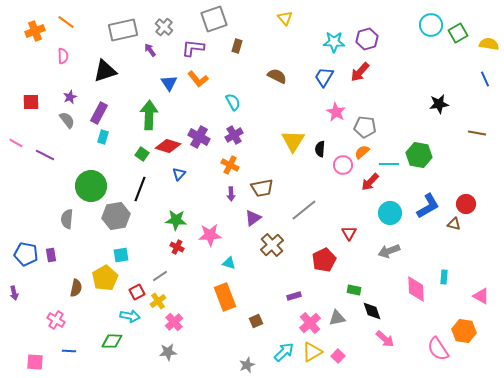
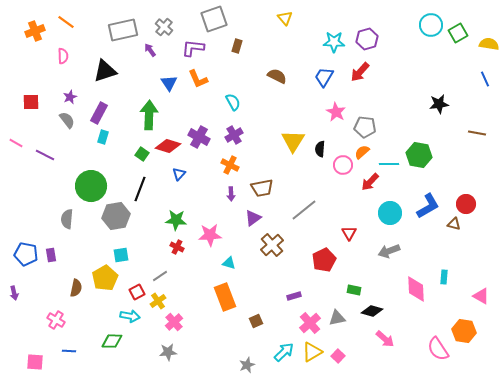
orange L-shape at (198, 79): rotated 15 degrees clockwise
black diamond at (372, 311): rotated 55 degrees counterclockwise
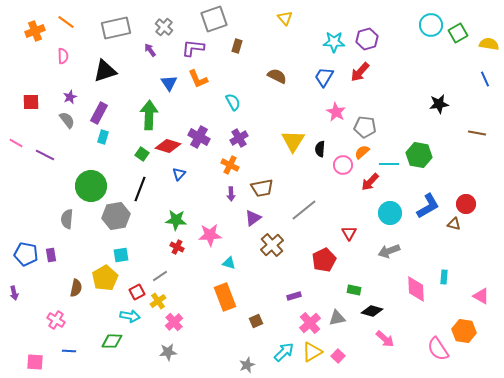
gray rectangle at (123, 30): moved 7 px left, 2 px up
purple cross at (234, 135): moved 5 px right, 3 px down
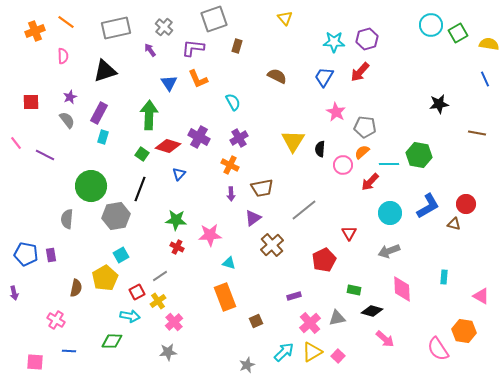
pink line at (16, 143): rotated 24 degrees clockwise
cyan square at (121, 255): rotated 21 degrees counterclockwise
pink diamond at (416, 289): moved 14 px left
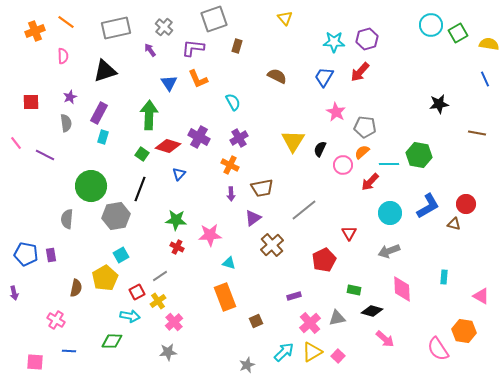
gray semicircle at (67, 120): moved 1 px left, 3 px down; rotated 30 degrees clockwise
black semicircle at (320, 149): rotated 21 degrees clockwise
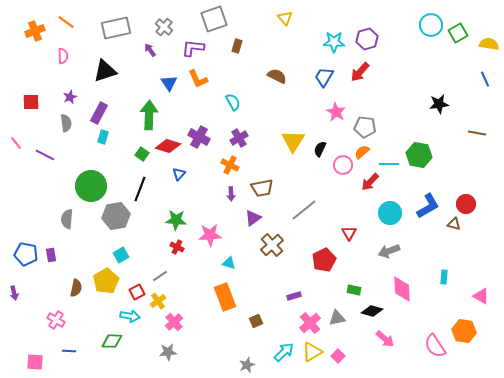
yellow pentagon at (105, 278): moved 1 px right, 3 px down
pink semicircle at (438, 349): moved 3 px left, 3 px up
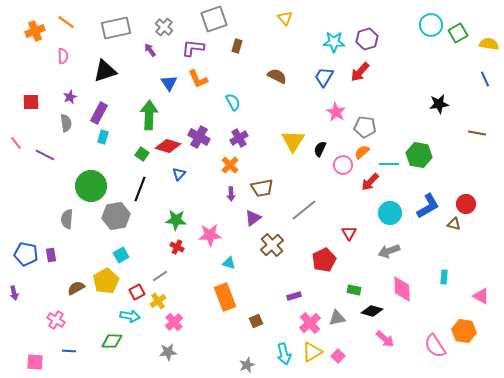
orange cross at (230, 165): rotated 18 degrees clockwise
brown semicircle at (76, 288): rotated 132 degrees counterclockwise
cyan arrow at (284, 352): moved 2 px down; rotated 120 degrees clockwise
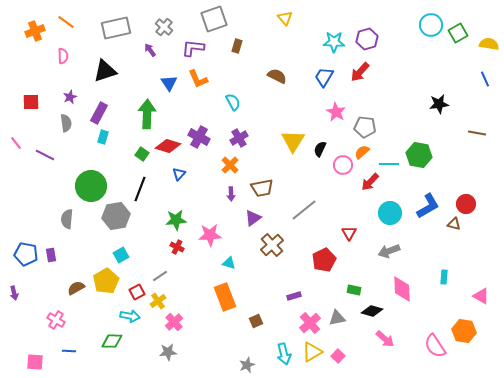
green arrow at (149, 115): moved 2 px left, 1 px up
green star at (176, 220): rotated 10 degrees counterclockwise
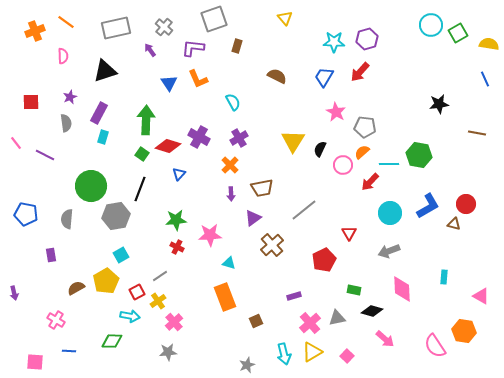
green arrow at (147, 114): moved 1 px left, 6 px down
blue pentagon at (26, 254): moved 40 px up
pink square at (338, 356): moved 9 px right
